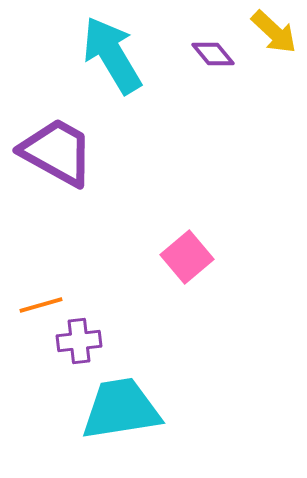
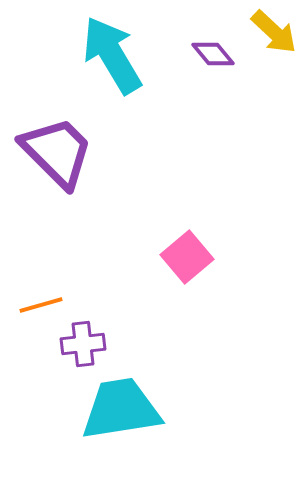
purple trapezoid: rotated 16 degrees clockwise
purple cross: moved 4 px right, 3 px down
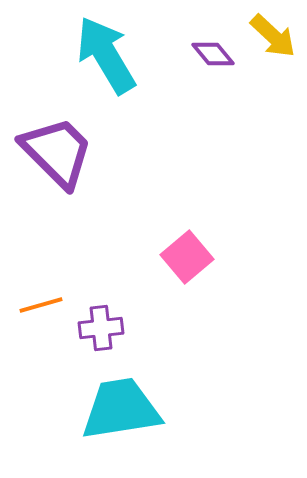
yellow arrow: moved 1 px left, 4 px down
cyan arrow: moved 6 px left
purple cross: moved 18 px right, 16 px up
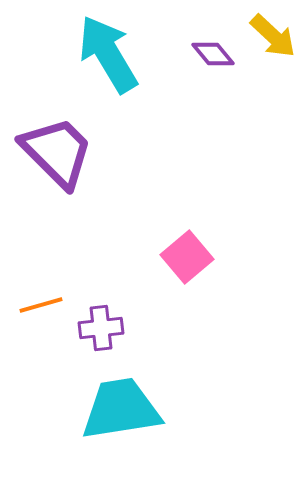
cyan arrow: moved 2 px right, 1 px up
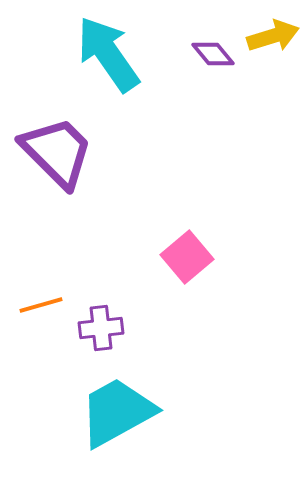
yellow arrow: rotated 60 degrees counterclockwise
cyan arrow: rotated 4 degrees counterclockwise
cyan trapezoid: moved 4 px left, 3 px down; rotated 20 degrees counterclockwise
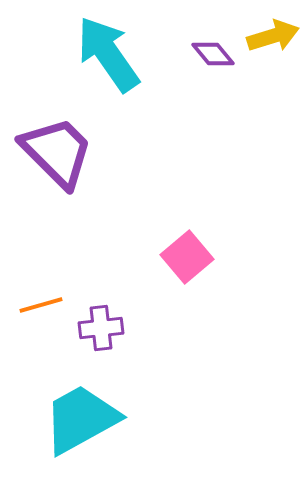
cyan trapezoid: moved 36 px left, 7 px down
